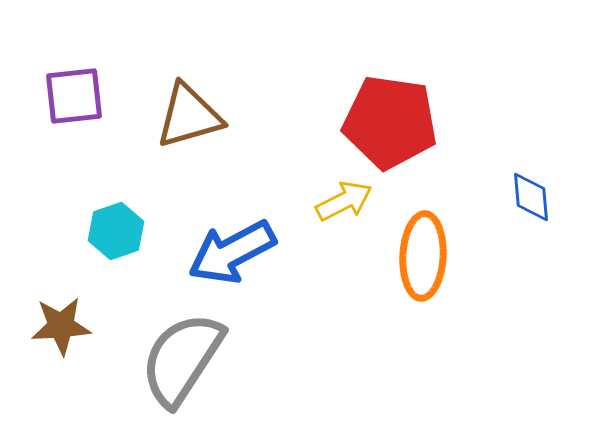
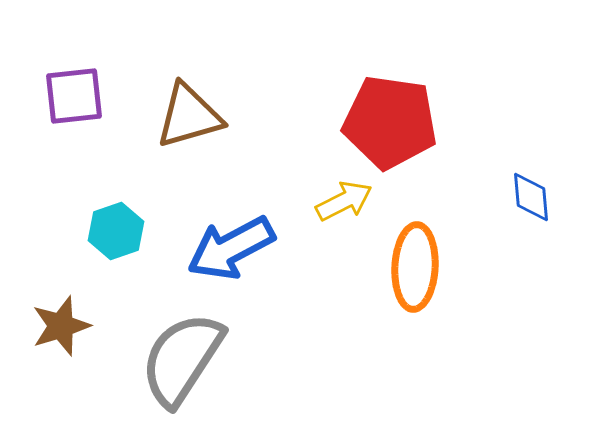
blue arrow: moved 1 px left, 4 px up
orange ellipse: moved 8 px left, 11 px down
brown star: rotated 14 degrees counterclockwise
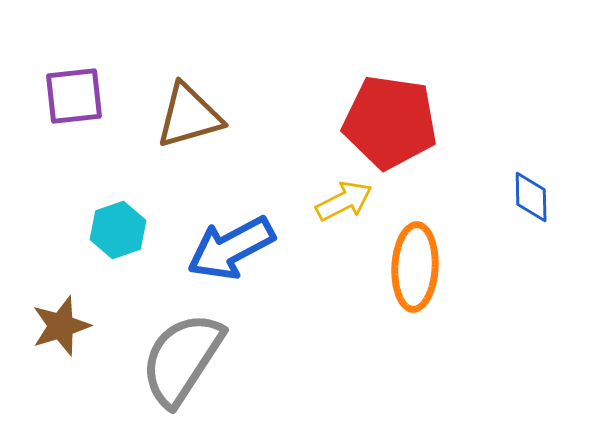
blue diamond: rotated 4 degrees clockwise
cyan hexagon: moved 2 px right, 1 px up
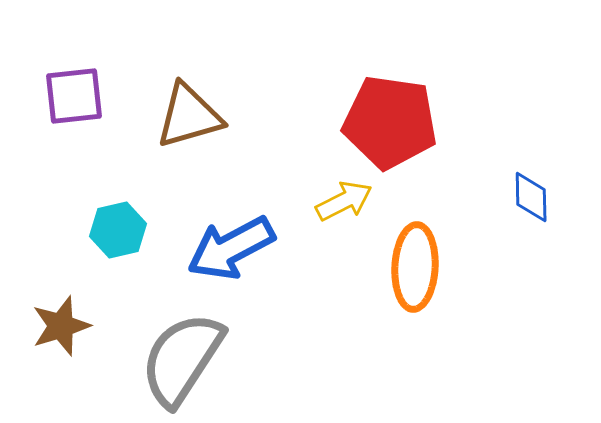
cyan hexagon: rotated 6 degrees clockwise
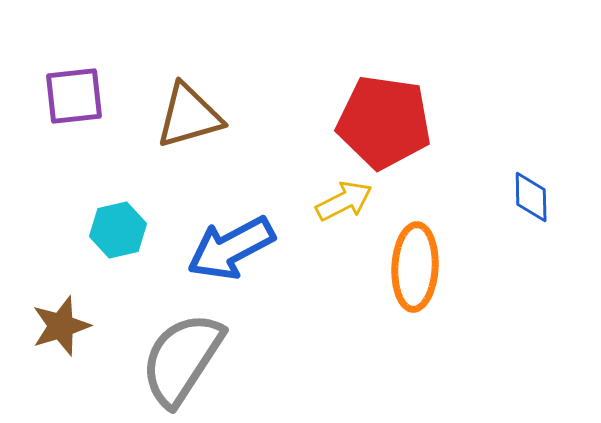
red pentagon: moved 6 px left
